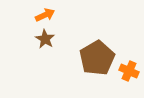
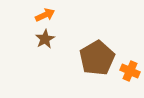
brown star: rotated 12 degrees clockwise
orange cross: moved 1 px right
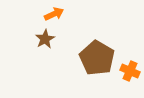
orange arrow: moved 9 px right, 1 px up
brown pentagon: rotated 12 degrees counterclockwise
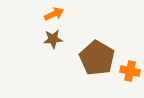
brown star: moved 8 px right; rotated 24 degrees clockwise
orange cross: rotated 12 degrees counterclockwise
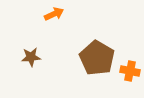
brown star: moved 22 px left, 18 px down
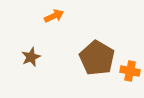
orange arrow: moved 2 px down
brown star: rotated 18 degrees counterclockwise
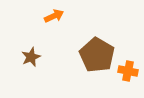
brown pentagon: moved 3 px up
orange cross: moved 2 px left
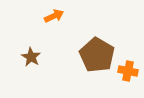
brown star: rotated 18 degrees counterclockwise
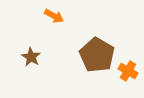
orange arrow: rotated 54 degrees clockwise
orange cross: rotated 18 degrees clockwise
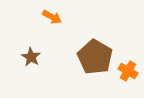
orange arrow: moved 2 px left, 1 px down
brown pentagon: moved 2 px left, 2 px down
